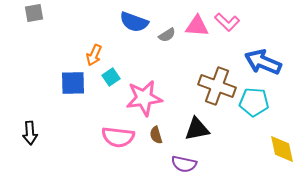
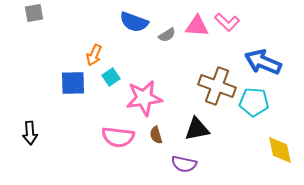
yellow diamond: moved 2 px left, 1 px down
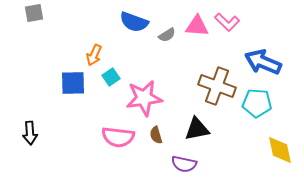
cyan pentagon: moved 3 px right, 1 px down
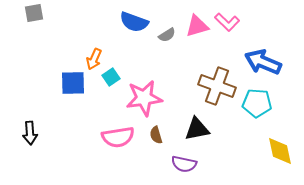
pink triangle: rotated 20 degrees counterclockwise
orange arrow: moved 4 px down
pink semicircle: rotated 16 degrees counterclockwise
yellow diamond: moved 1 px down
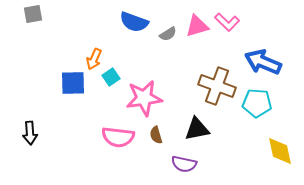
gray square: moved 1 px left, 1 px down
gray semicircle: moved 1 px right, 1 px up
pink semicircle: rotated 16 degrees clockwise
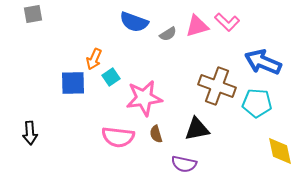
brown semicircle: moved 1 px up
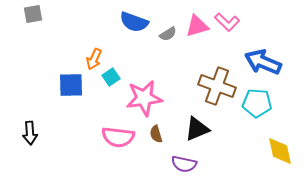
blue square: moved 2 px left, 2 px down
black triangle: rotated 12 degrees counterclockwise
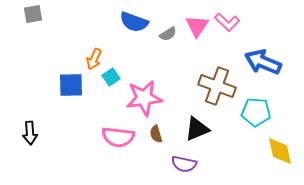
pink triangle: rotated 40 degrees counterclockwise
cyan pentagon: moved 1 px left, 9 px down
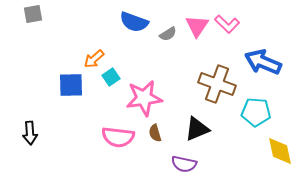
pink L-shape: moved 2 px down
orange arrow: rotated 25 degrees clockwise
brown cross: moved 2 px up
brown semicircle: moved 1 px left, 1 px up
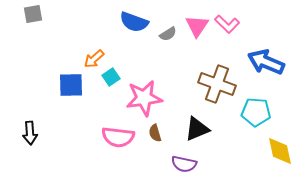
blue arrow: moved 3 px right
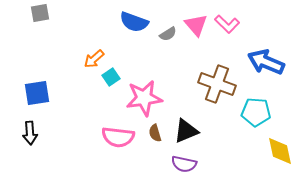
gray square: moved 7 px right, 1 px up
pink triangle: moved 1 px left, 1 px up; rotated 15 degrees counterclockwise
blue square: moved 34 px left, 8 px down; rotated 8 degrees counterclockwise
black triangle: moved 11 px left, 2 px down
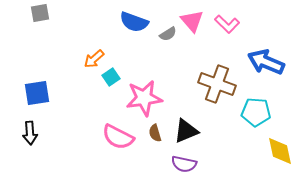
pink triangle: moved 4 px left, 4 px up
pink semicircle: rotated 20 degrees clockwise
